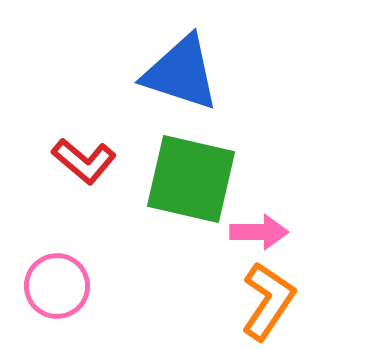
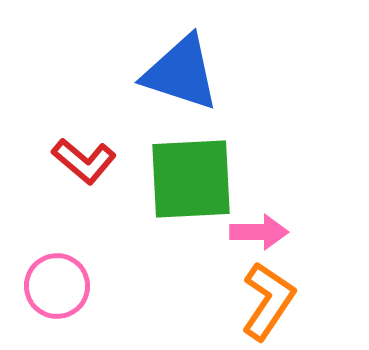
green square: rotated 16 degrees counterclockwise
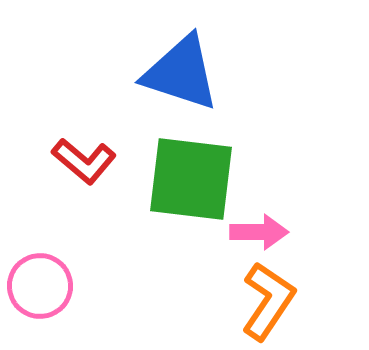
green square: rotated 10 degrees clockwise
pink circle: moved 17 px left
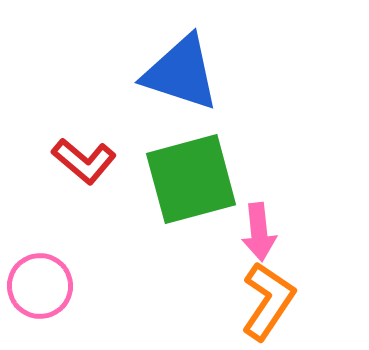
green square: rotated 22 degrees counterclockwise
pink arrow: rotated 84 degrees clockwise
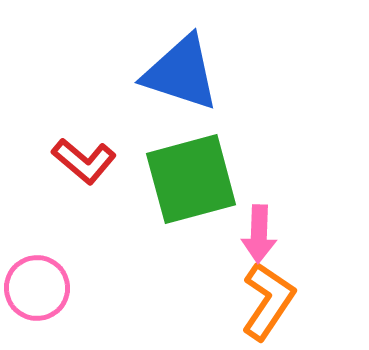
pink arrow: moved 2 px down; rotated 8 degrees clockwise
pink circle: moved 3 px left, 2 px down
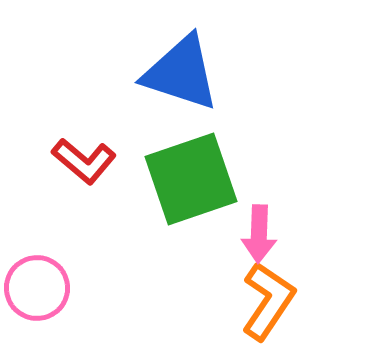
green square: rotated 4 degrees counterclockwise
